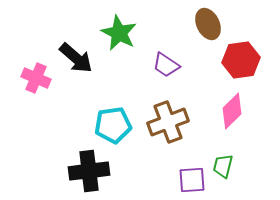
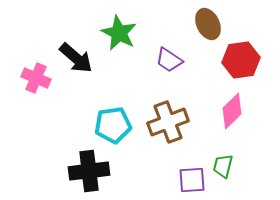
purple trapezoid: moved 3 px right, 5 px up
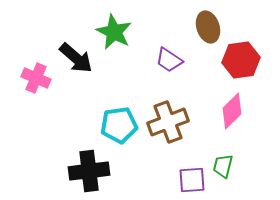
brown ellipse: moved 3 px down; rotated 8 degrees clockwise
green star: moved 5 px left, 1 px up
cyan pentagon: moved 6 px right
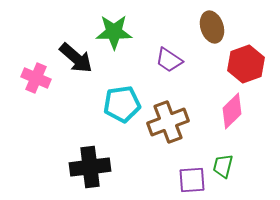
brown ellipse: moved 4 px right
green star: rotated 27 degrees counterclockwise
red hexagon: moved 5 px right, 4 px down; rotated 12 degrees counterclockwise
cyan pentagon: moved 3 px right, 21 px up
black cross: moved 1 px right, 4 px up
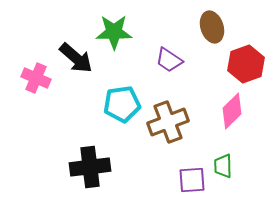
green trapezoid: rotated 15 degrees counterclockwise
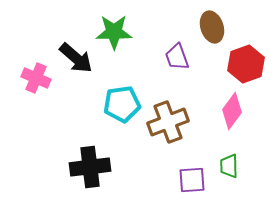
purple trapezoid: moved 8 px right, 3 px up; rotated 36 degrees clockwise
pink diamond: rotated 9 degrees counterclockwise
green trapezoid: moved 6 px right
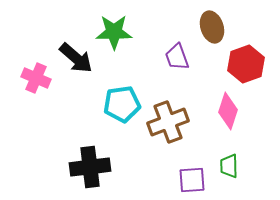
pink diamond: moved 4 px left; rotated 18 degrees counterclockwise
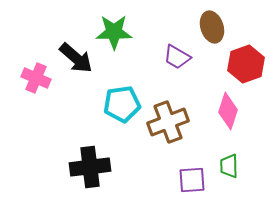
purple trapezoid: rotated 40 degrees counterclockwise
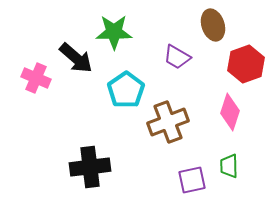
brown ellipse: moved 1 px right, 2 px up
cyan pentagon: moved 4 px right, 14 px up; rotated 27 degrees counterclockwise
pink diamond: moved 2 px right, 1 px down
purple square: rotated 8 degrees counterclockwise
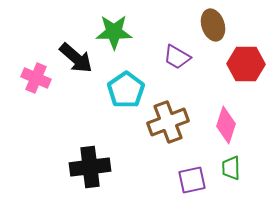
red hexagon: rotated 21 degrees clockwise
pink diamond: moved 4 px left, 13 px down
green trapezoid: moved 2 px right, 2 px down
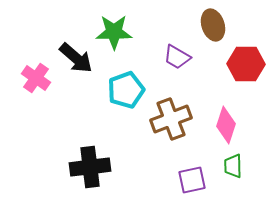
pink cross: rotated 12 degrees clockwise
cyan pentagon: rotated 15 degrees clockwise
brown cross: moved 3 px right, 3 px up
green trapezoid: moved 2 px right, 2 px up
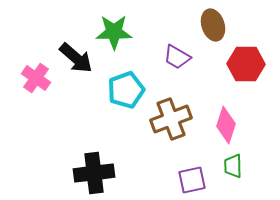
black cross: moved 4 px right, 6 px down
